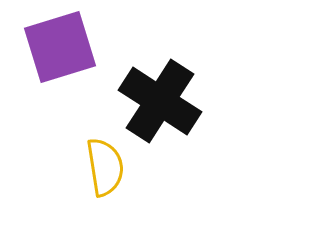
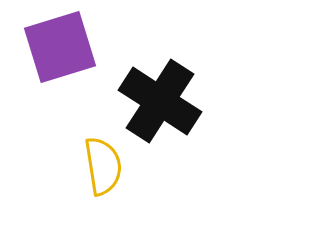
yellow semicircle: moved 2 px left, 1 px up
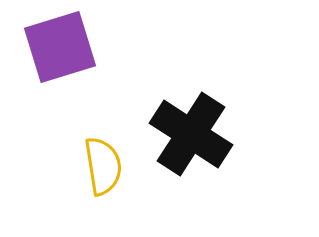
black cross: moved 31 px right, 33 px down
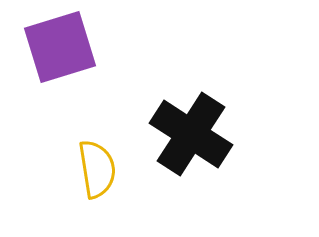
yellow semicircle: moved 6 px left, 3 px down
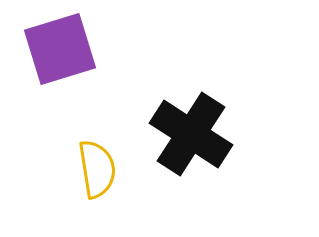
purple square: moved 2 px down
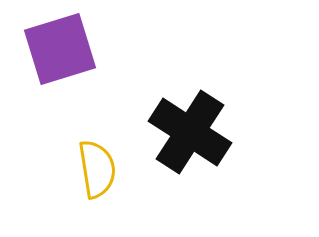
black cross: moved 1 px left, 2 px up
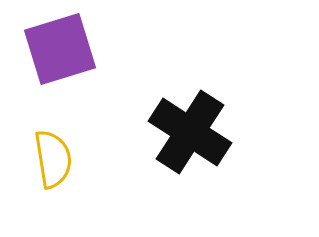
yellow semicircle: moved 44 px left, 10 px up
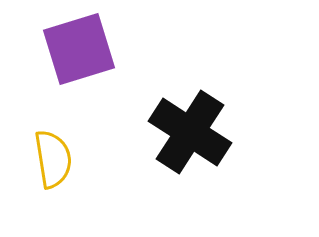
purple square: moved 19 px right
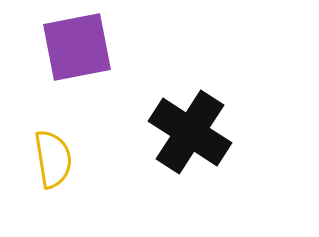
purple square: moved 2 px left, 2 px up; rotated 6 degrees clockwise
